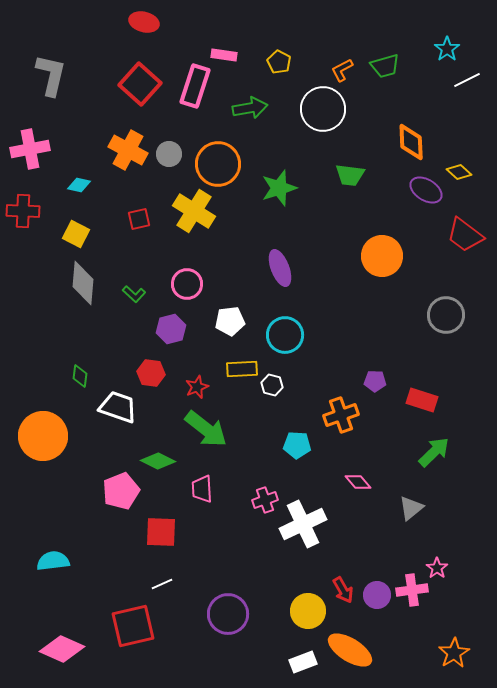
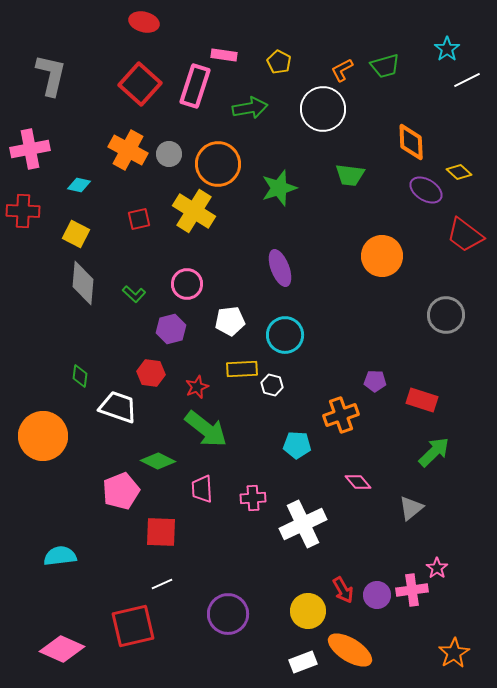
pink cross at (265, 500): moved 12 px left, 2 px up; rotated 15 degrees clockwise
cyan semicircle at (53, 561): moved 7 px right, 5 px up
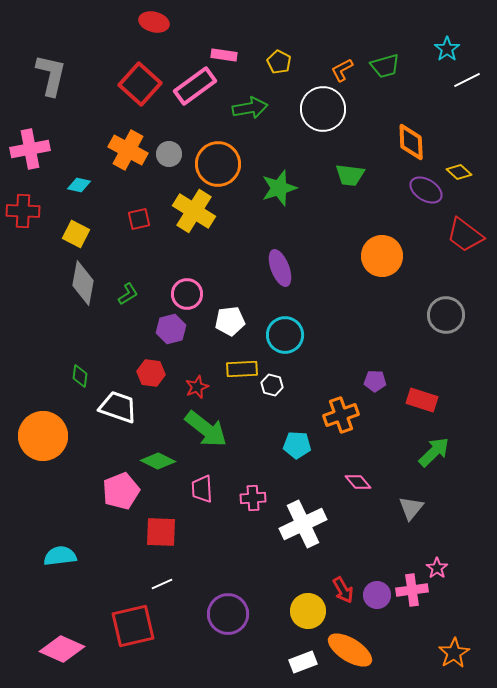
red ellipse at (144, 22): moved 10 px right
pink rectangle at (195, 86): rotated 36 degrees clockwise
gray diamond at (83, 283): rotated 6 degrees clockwise
pink circle at (187, 284): moved 10 px down
green L-shape at (134, 294): moved 6 px left; rotated 75 degrees counterclockwise
gray triangle at (411, 508): rotated 12 degrees counterclockwise
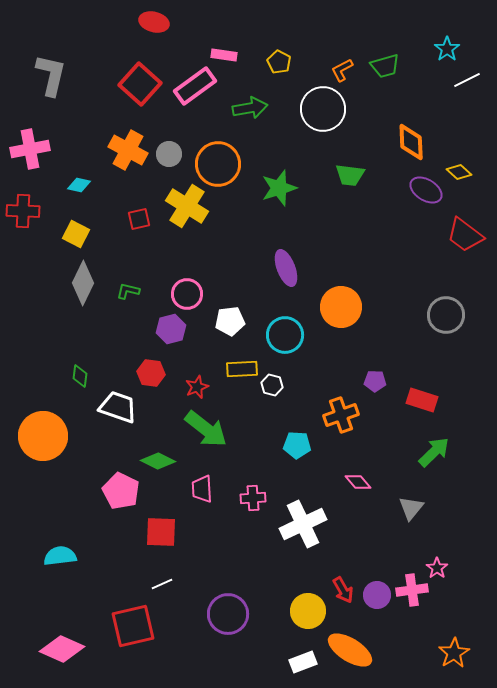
yellow cross at (194, 211): moved 7 px left, 5 px up
orange circle at (382, 256): moved 41 px left, 51 px down
purple ellipse at (280, 268): moved 6 px right
gray diamond at (83, 283): rotated 15 degrees clockwise
green L-shape at (128, 294): moved 3 px up; rotated 135 degrees counterclockwise
pink pentagon at (121, 491): rotated 24 degrees counterclockwise
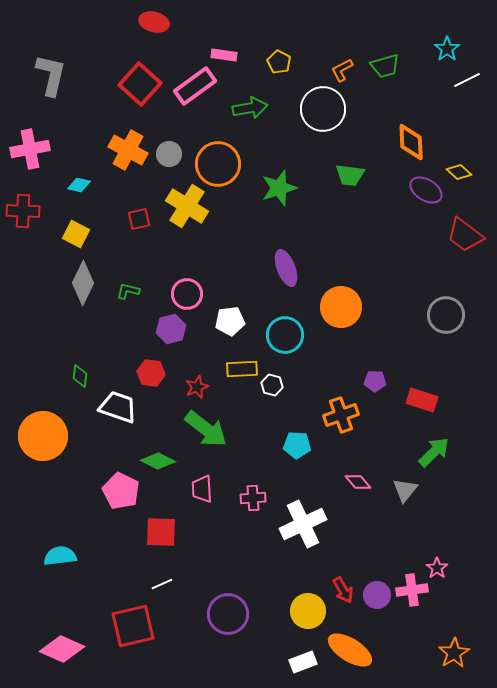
gray triangle at (411, 508): moved 6 px left, 18 px up
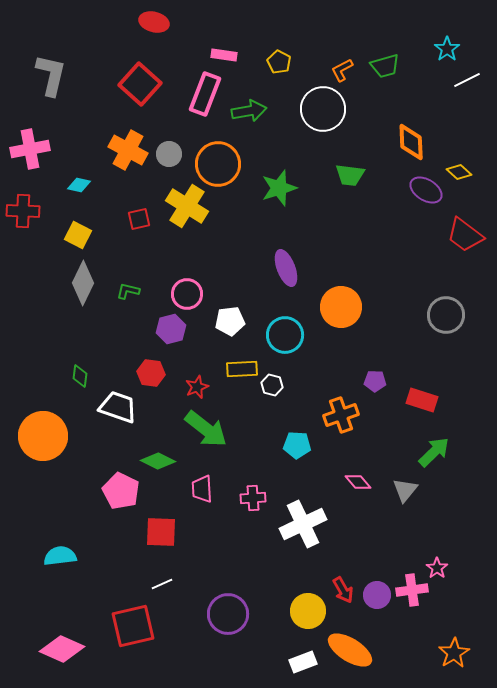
pink rectangle at (195, 86): moved 10 px right, 8 px down; rotated 33 degrees counterclockwise
green arrow at (250, 108): moved 1 px left, 3 px down
yellow square at (76, 234): moved 2 px right, 1 px down
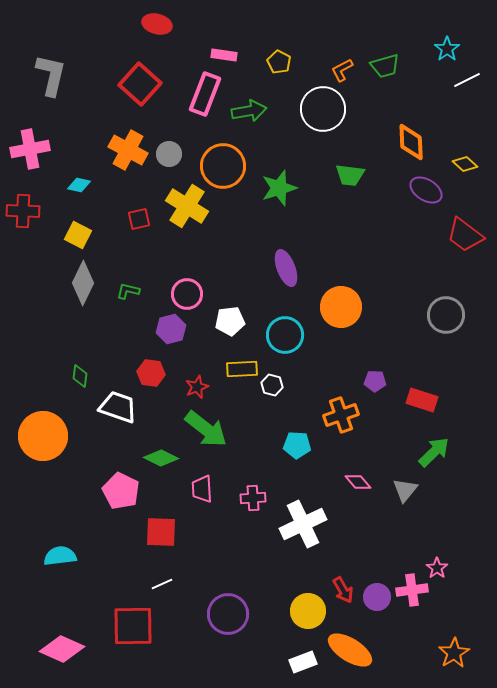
red ellipse at (154, 22): moved 3 px right, 2 px down
orange circle at (218, 164): moved 5 px right, 2 px down
yellow diamond at (459, 172): moved 6 px right, 8 px up
green diamond at (158, 461): moved 3 px right, 3 px up
purple circle at (377, 595): moved 2 px down
red square at (133, 626): rotated 12 degrees clockwise
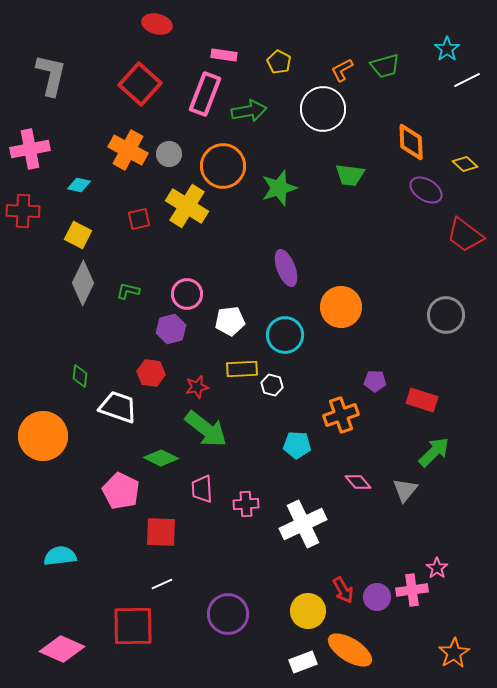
red star at (197, 387): rotated 10 degrees clockwise
pink cross at (253, 498): moved 7 px left, 6 px down
